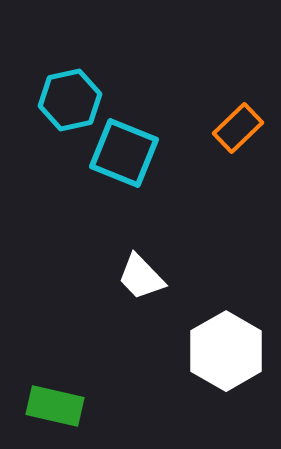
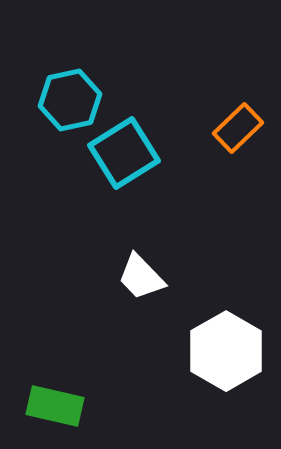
cyan square: rotated 36 degrees clockwise
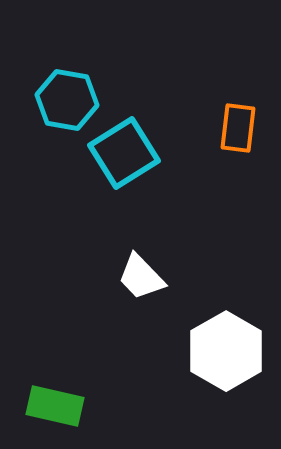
cyan hexagon: moved 3 px left; rotated 22 degrees clockwise
orange rectangle: rotated 39 degrees counterclockwise
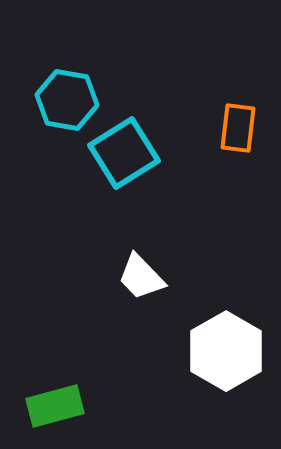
green rectangle: rotated 28 degrees counterclockwise
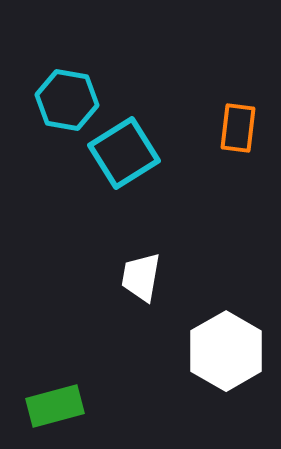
white trapezoid: rotated 54 degrees clockwise
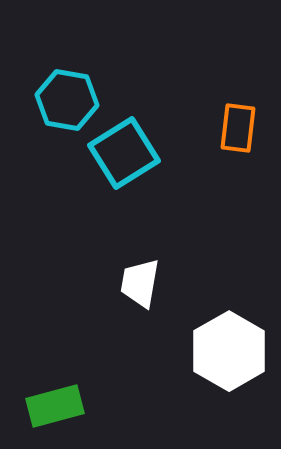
white trapezoid: moved 1 px left, 6 px down
white hexagon: moved 3 px right
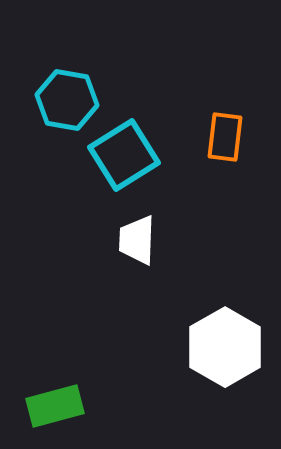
orange rectangle: moved 13 px left, 9 px down
cyan square: moved 2 px down
white trapezoid: moved 3 px left, 43 px up; rotated 8 degrees counterclockwise
white hexagon: moved 4 px left, 4 px up
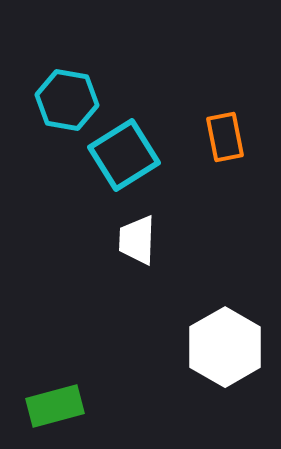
orange rectangle: rotated 18 degrees counterclockwise
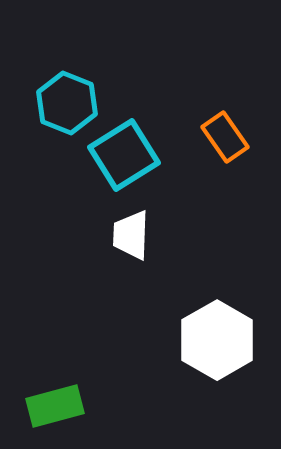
cyan hexagon: moved 3 px down; rotated 12 degrees clockwise
orange rectangle: rotated 24 degrees counterclockwise
white trapezoid: moved 6 px left, 5 px up
white hexagon: moved 8 px left, 7 px up
